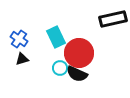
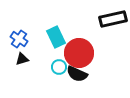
cyan circle: moved 1 px left, 1 px up
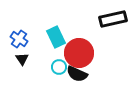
black triangle: rotated 48 degrees counterclockwise
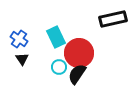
black semicircle: rotated 100 degrees clockwise
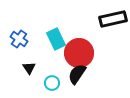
cyan rectangle: moved 2 px down
black triangle: moved 7 px right, 9 px down
cyan circle: moved 7 px left, 16 px down
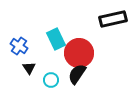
blue cross: moved 7 px down
cyan circle: moved 1 px left, 3 px up
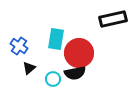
cyan rectangle: rotated 35 degrees clockwise
black triangle: rotated 24 degrees clockwise
black semicircle: moved 2 px left, 1 px up; rotated 135 degrees counterclockwise
cyan circle: moved 2 px right, 1 px up
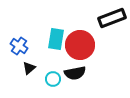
black rectangle: moved 1 px left, 1 px up; rotated 8 degrees counterclockwise
red circle: moved 1 px right, 8 px up
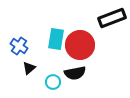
cyan circle: moved 3 px down
